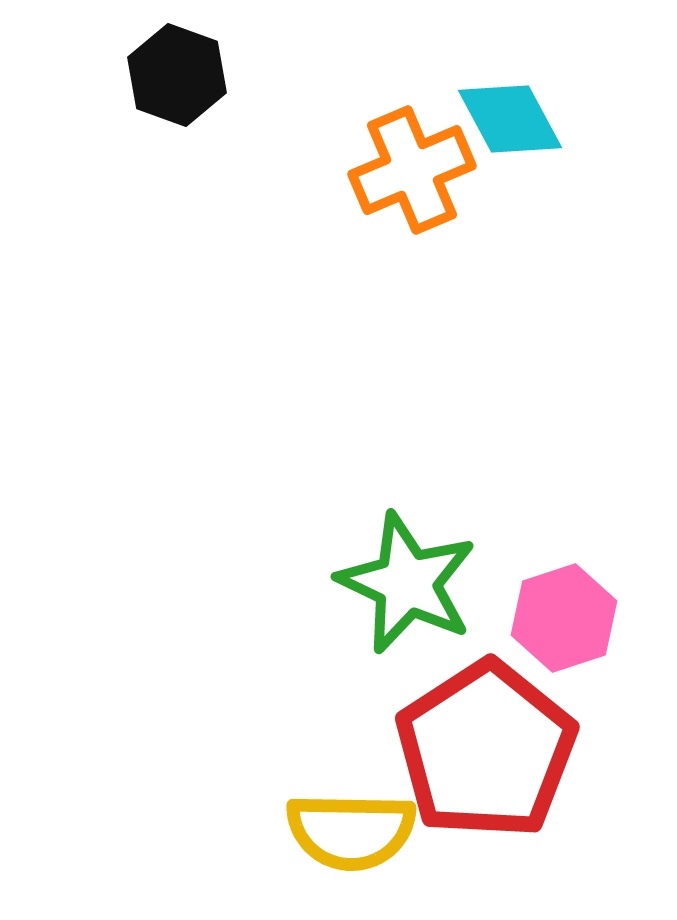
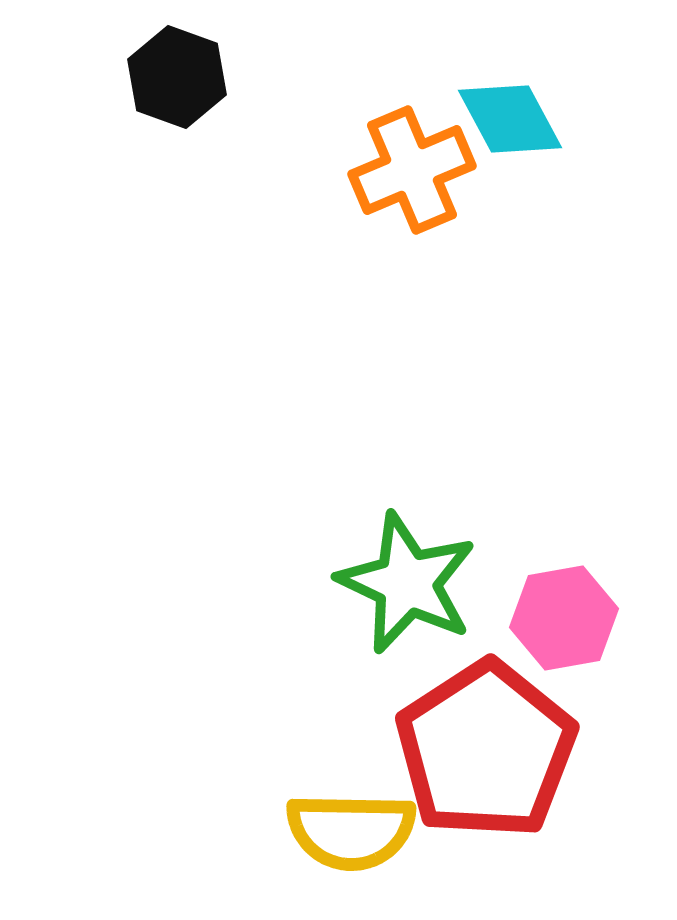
black hexagon: moved 2 px down
pink hexagon: rotated 8 degrees clockwise
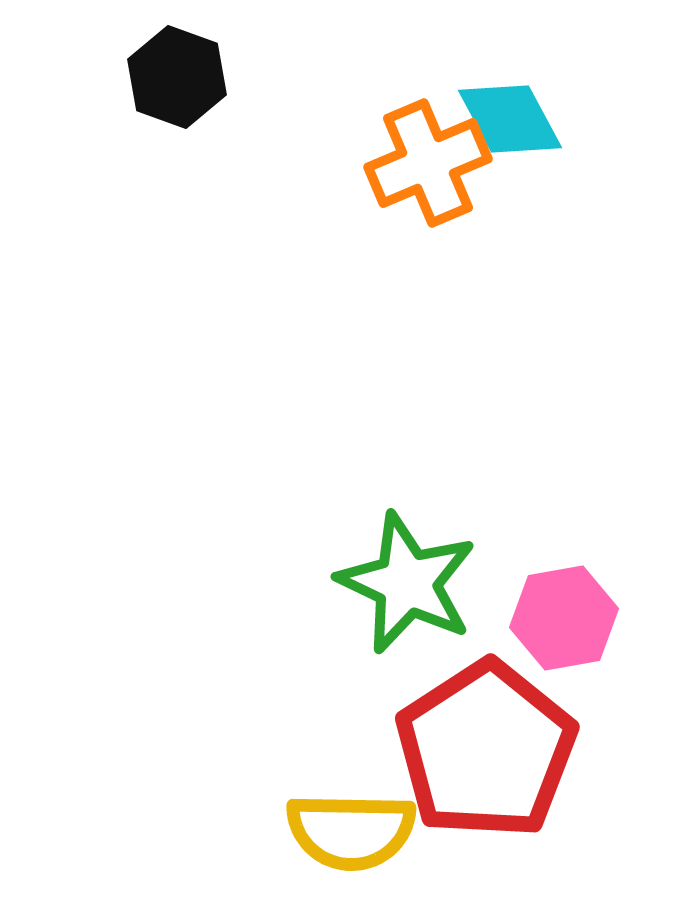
orange cross: moved 16 px right, 7 px up
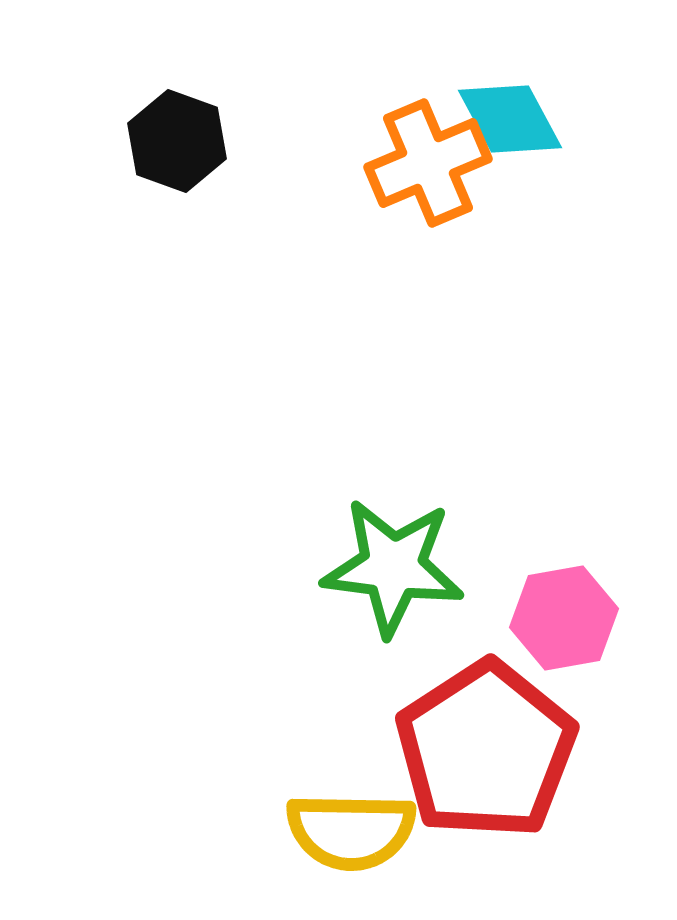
black hexagon: moved 64 px down
green star: moved 14 px left, 16 px up; rotated 18 degrees counterclockwise
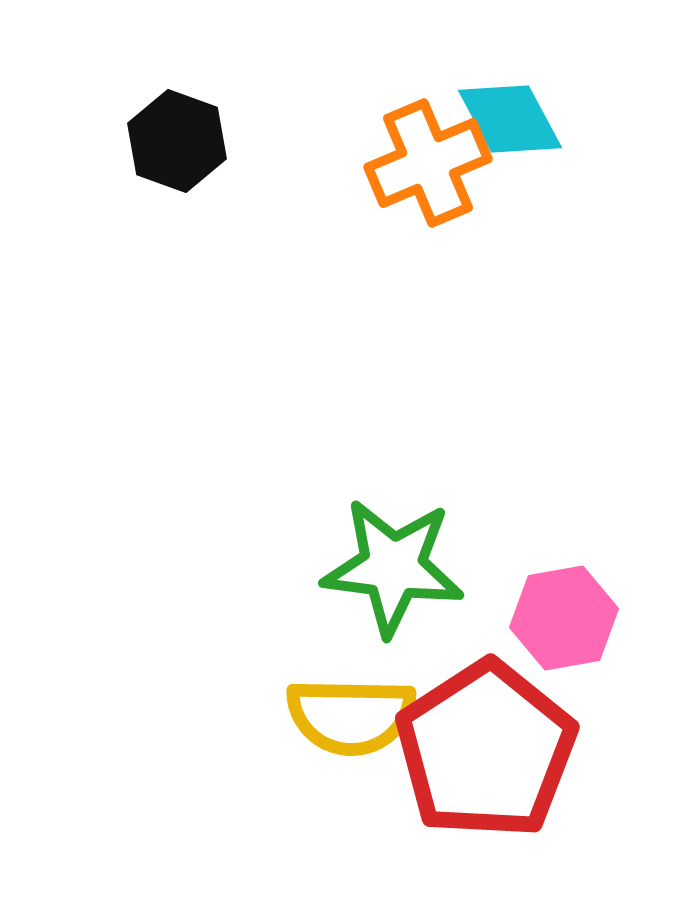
yellow semicircle: moved 115 px up
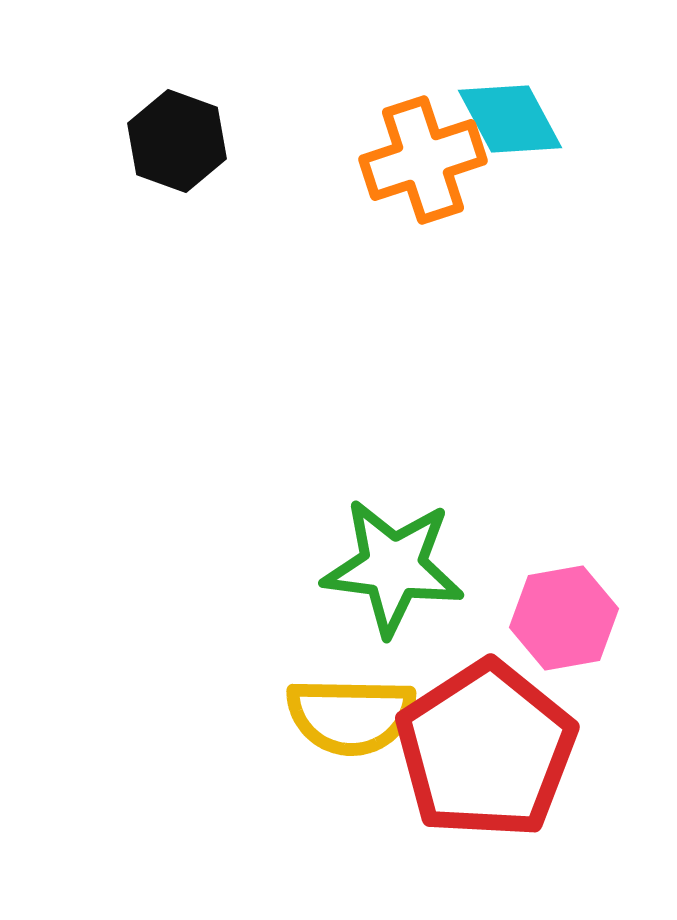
orange cross: moved 5 px left, 3 px up; rotated 5 degrees clockwise
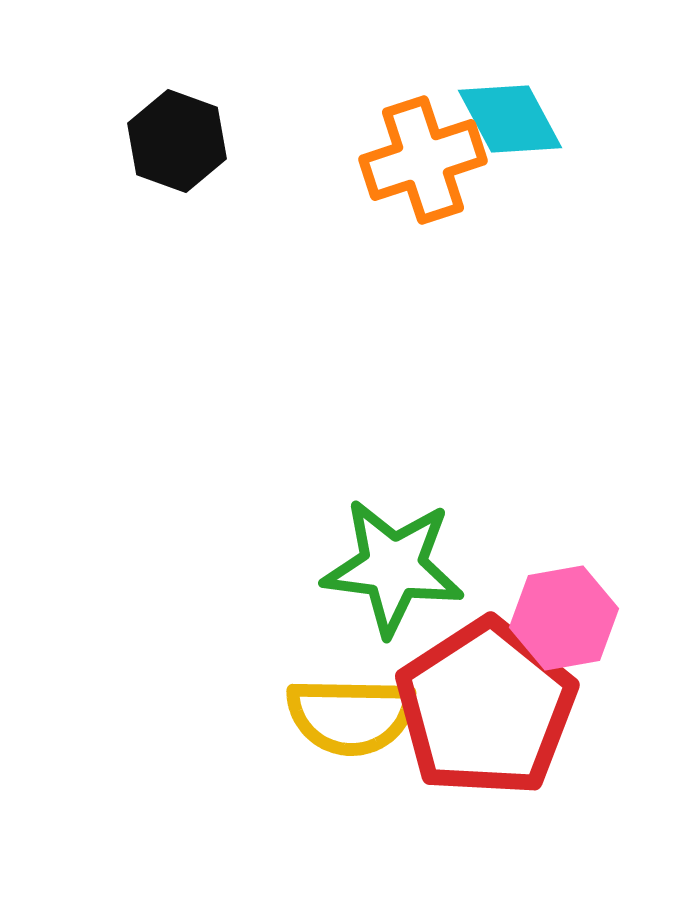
red pentagon: moved 42 px up
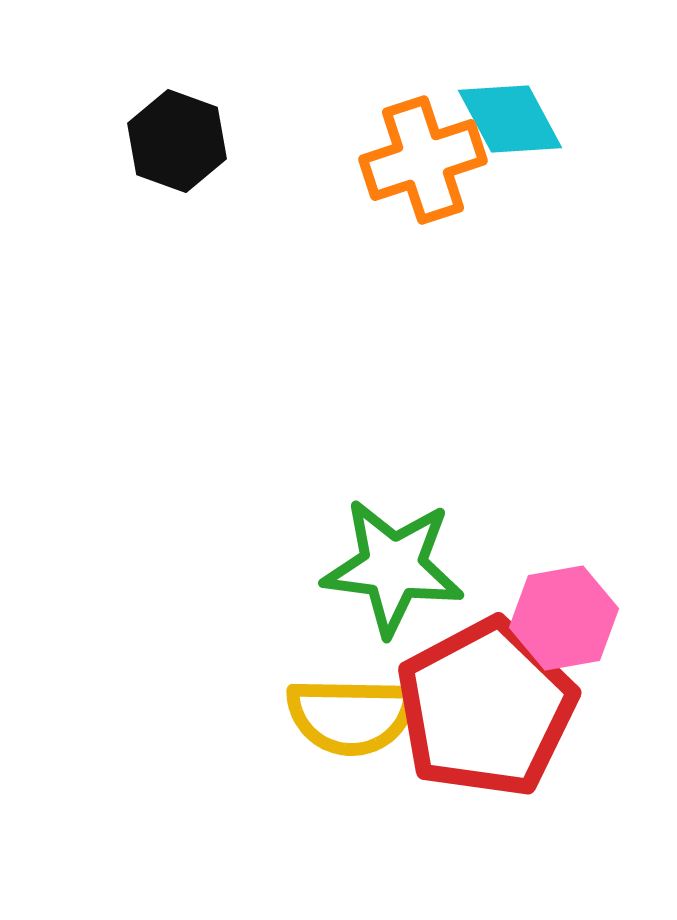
red pentagon: rotated 5 degrees clockwise
